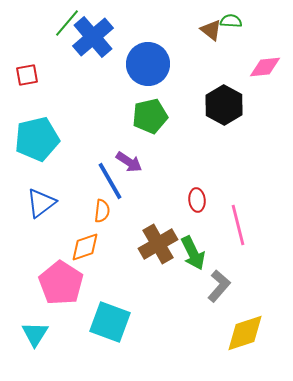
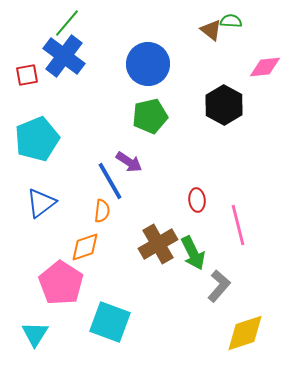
blue cross: moved 29 px left, 19 px down; rotated 12 degrees counterclockwise
cyan pentagon: rotated 9 degrees counterclockwise
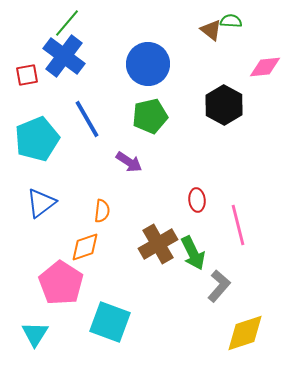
blue line: moved 23 px left, 62 px up
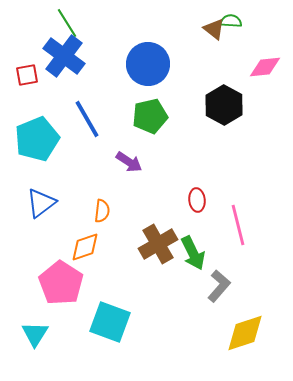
green line: rotated 72 degrees counterclockwise
brown triangle: moved 3 px right, 1 px up
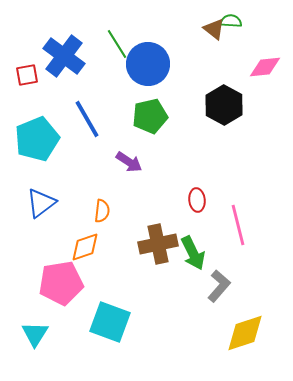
green line: moved 50 px right, 21 px down
brown cross: rotated 18 degrees clockwise
pink pentagon: rotated 30 degrees clockwise
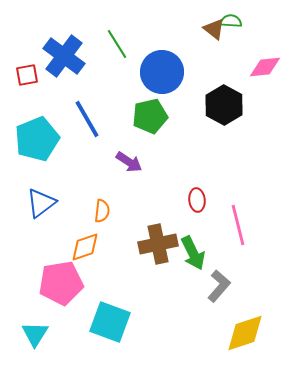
blue circle: moved 14 px right, 8 px down
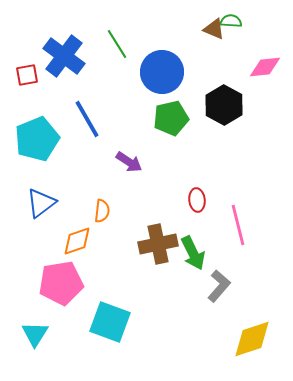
brown triangle: rotated 15 degrees counterclockwise
green pentagon: moved 21 px right, 2 px down
orange diamond: moved 8 px left, 6 px up
yellow diamond: moved 7 px right, 6 px down
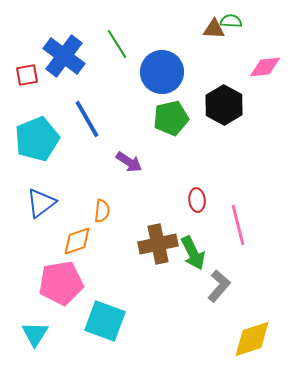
brown triangle: rotated 20 degrees counterclockwise
cyan square: moved 5 px left, 1 px up
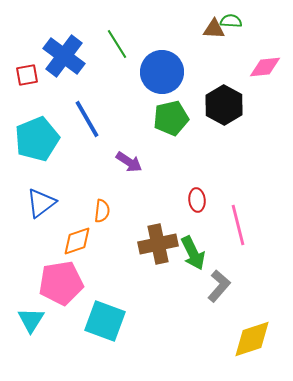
cyan triangle: moved 4 px left, 14 px up
